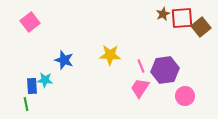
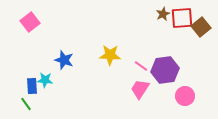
pink line: rotated 32 degrees counterclockwise
pink trapezoid: moved 1 px down
green line: rotated 24 degrees counterclockwise
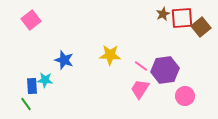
pink square: moved 1 px right, 2 px up
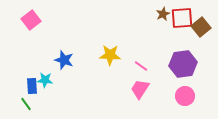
purple hexagon: moved 18 px right, 6 px up
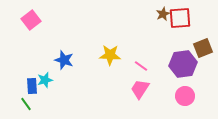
red square: moved 2 px left
brown square: moved 2 px right, 21 px down; rotated 18 degrees clockwise
cyan star: rotated 21 degrees counterclockwise
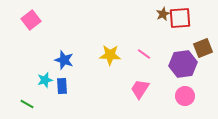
pink line: moved 3 px right, 12 px up
blue rectangle: moved 30 px right
green line: moved 1 px right; rotated 24 degrees counterclockwise
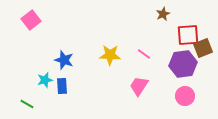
red square: moved 8 px right, 17 px down
pink trapezoid: moved 1 px left, 3 px up
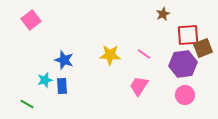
pink circle: moved 1 px up
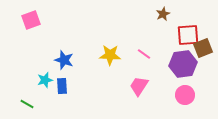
pink square: rotated 18 degrees clockwise
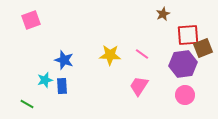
pink line: moved 2 px left
